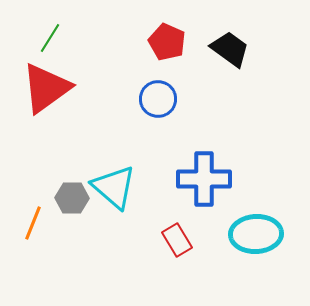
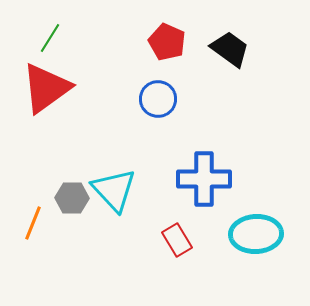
cyan triangle: moved 3 px down; rotated 6 degrees clockwise
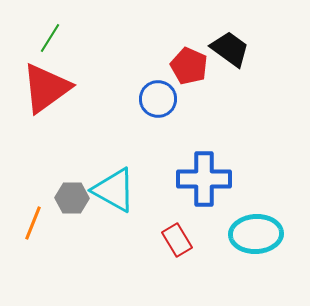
red pentagon: moved 22 px right, 24 px down
cyan triangle: rotated 18 degrees counterclockwise
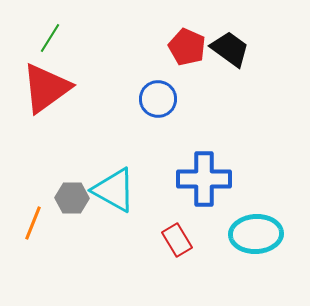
red pentagon: moved 2 px left, 19 px up
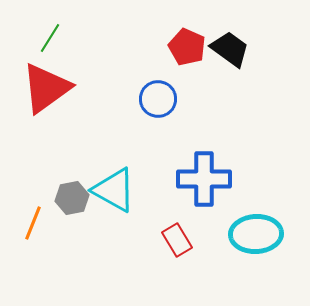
gray hexagon: rotated 12 degrees counterclockwise
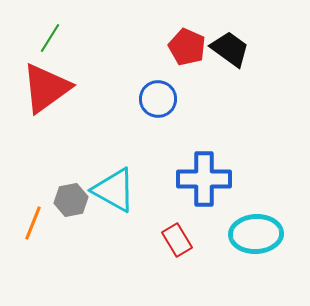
gray hexagon: moved 1 px left, 2 px down
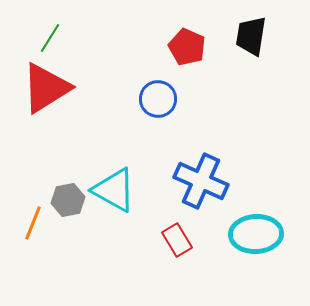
black trapezoid: moved 21 px right, 13 px up; rotated 117 degrees counterclockwise
red triangle: rotated 4 degrees clockwise
blue cross: moved 3 px left, 2 px down; rotated 24 degrees clockwise
gray hexagon: moved 3 px left
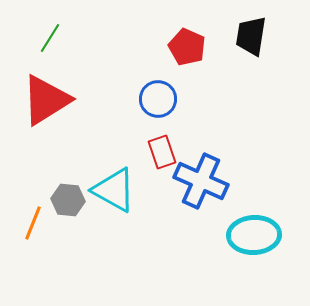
red triangle: moved 12 px down
gray hexagon: rotated 16 degrees clockwise
cyan ellipse: moved 2 px left, 1 px down
red rectangle: moved 15 px left, 88 px up; rotated 12 degrees clockwise
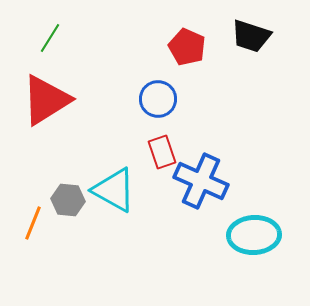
black trapezoid: rotated 81 degrees counterclockwise
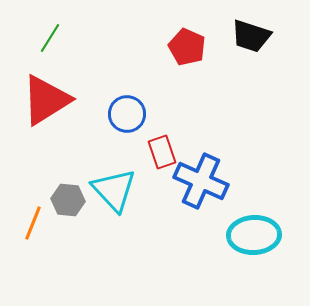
blue circle: moved 31 px left, 15 px down
cyan triangle: rotated 18 degrees clockwise
